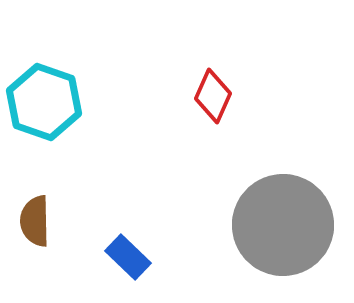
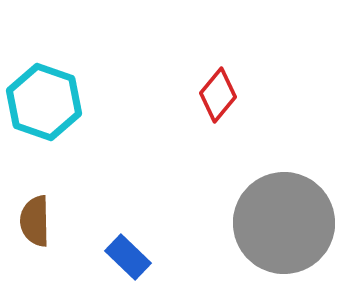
red diamond: moved 5 px right, 1 px up; rotated 16 degrees clockwise
gray circle: moved 1 px right, 2 px up
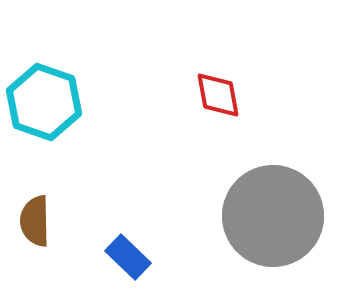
red diamond: rotated 50 degrees counterclockwise
gray circle: moved 11 px left, 7 px up
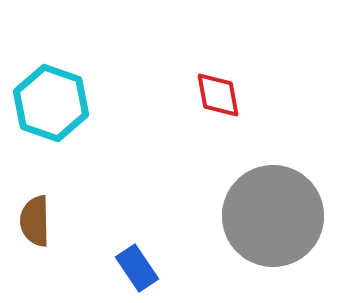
cyan hexagon: moved 7 px right, 1 px down
blue rectangle: moved 9 px right, 11 px down; rotated 12 degrees clockwise
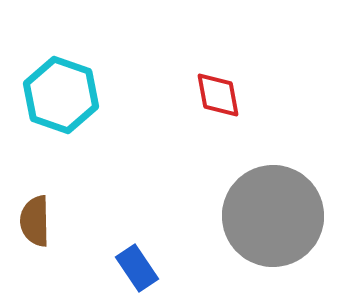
cyan hexagon: moved 10 px right, 8 px up
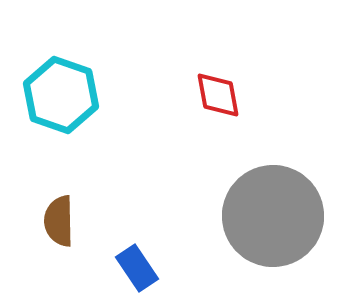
brown semicircle: moved 24 px right
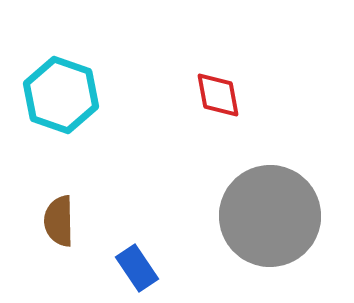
gray circle: moved 3 px left
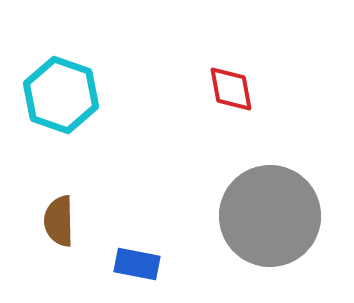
red diamond: moved 13 px right, 6 px up
blue rectangle: moved 4 px up; rotated 45 degrees counterclockwise
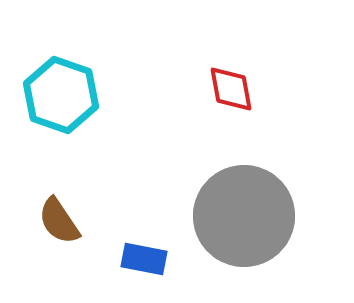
gray circle: moved 26 px left
brown semicircle: rotated 33 degrees counterclockwise
blue rectangle: moved 7 px right, 5 px up
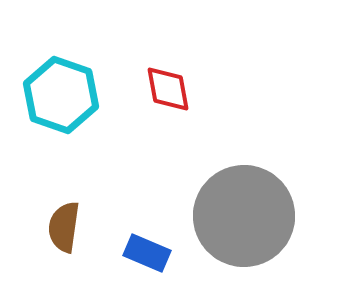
red diamond: moved 63 px left
brown semicircle: moved 5 px right, 6 px down; rotated 42 degrees clockwise
blue rectangle: moved 3 px right, 6 px up; rotated 12 degrees clockwise
